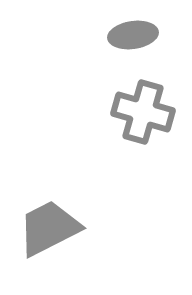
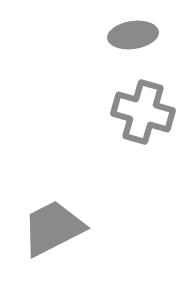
gray trapezoid: moved 4 px right
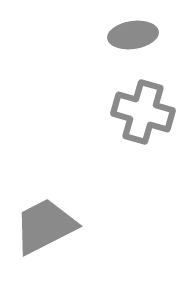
gray trapezoid: moved 8 px left, 2 px up
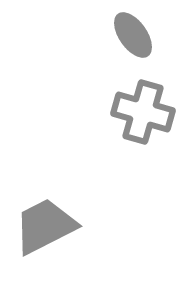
gray ellipse: rotated 63 degrees clockwise
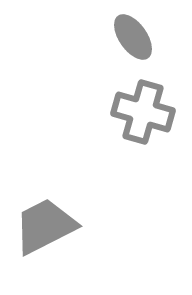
gray ellipse: moved 2 px down
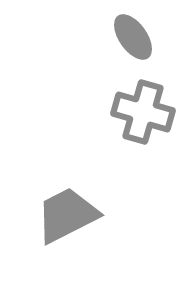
gray trapezoid: moved 22 px right, 11 px up
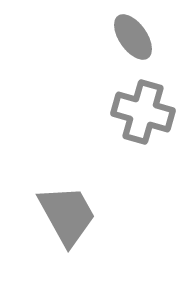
gray trapezoid: rotated 88 degrees clockwise
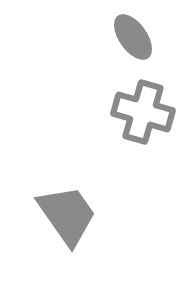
gray trapezoid: rotated 6 degrees counterclockwise
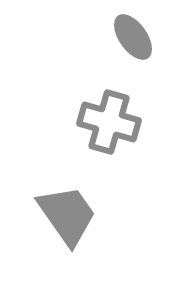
gray cross: moved 34 px left, 10 px down
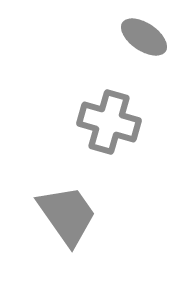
gray ellipse: moved 11 px right; rotated 21 degrees counterclockwise
